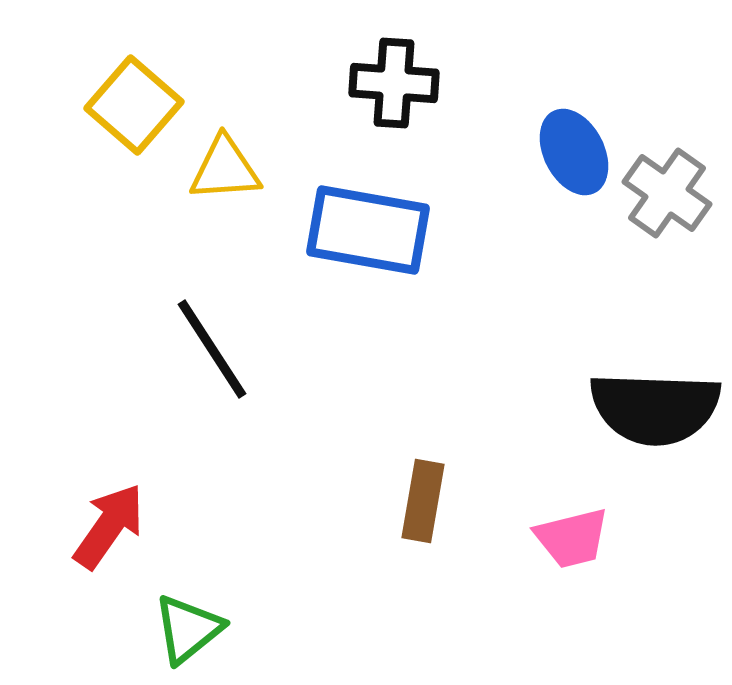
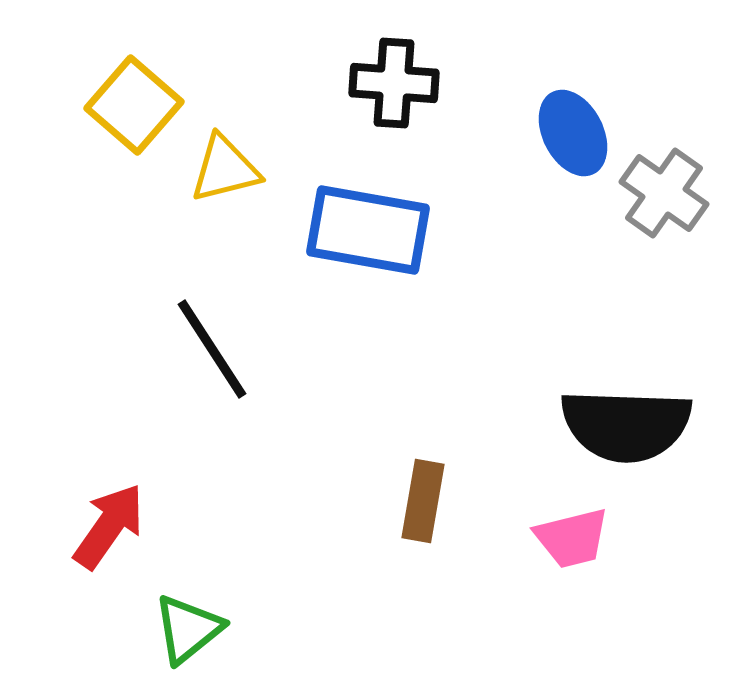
blue ellipse: moved 1 px left, 19 px up
yellow triangle: rotated 10 degrees counterclockwise
gray cross: moved 3 px left
black semicircle: moved 29 px left, 17 px down
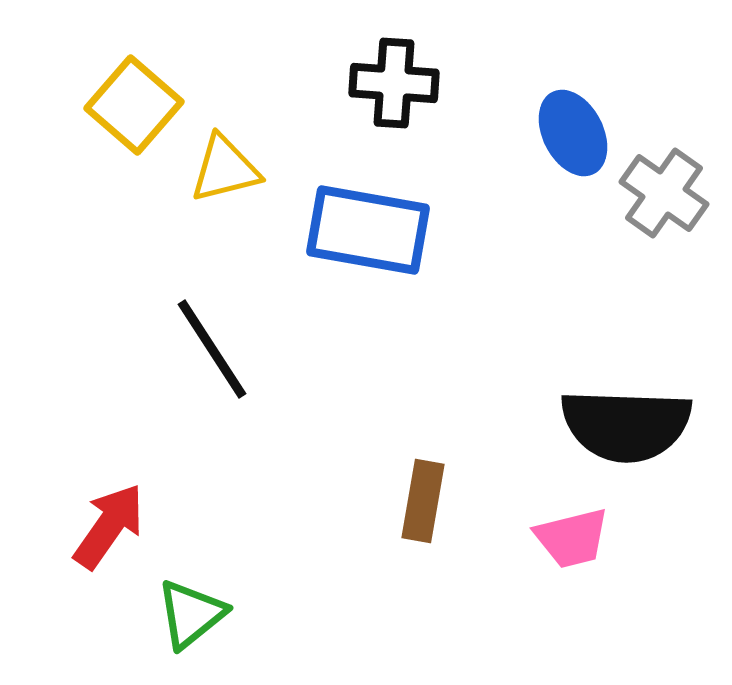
green triangle: moved 3 px right, 15 px up
